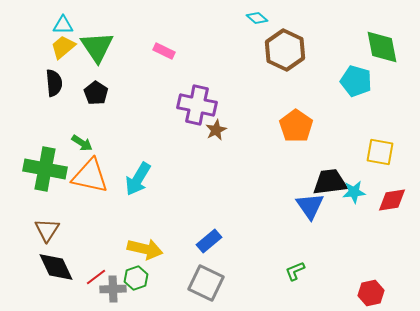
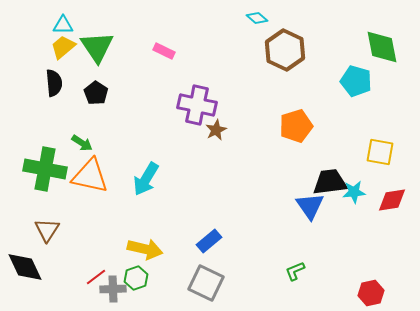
orange pentagon: rotated 20 degrees clockwise
cyan arrow: moved 8 px right
black diamond: moved 31 px left
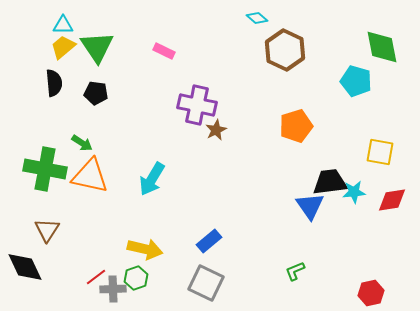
black pentagon: rotated 25 degrees counterclockwise
cyan arrow: moved 6 px right
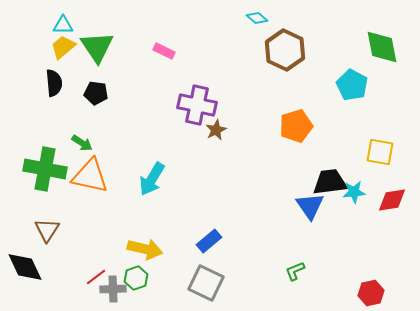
cyan pentagon: moved 4 px left, 4 px down; rotated 12 degrees clockwise
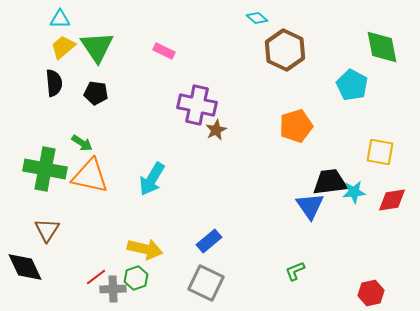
cyan triangle: moved 3 px left, 6 px up
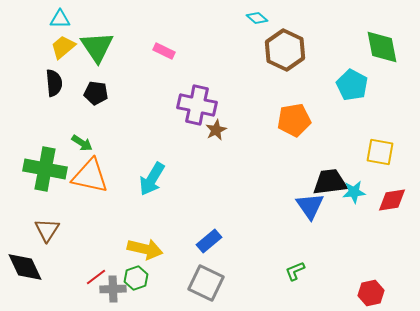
orange pentagon: moved 2 px left, 6 px up; rotated 8 degrees clockwise
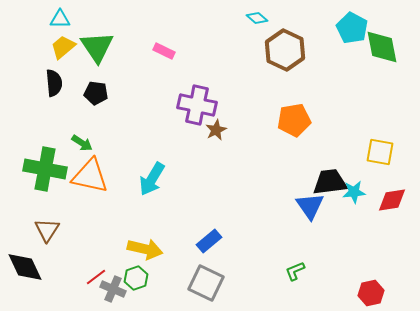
cyan pentagon: moved 57 px up
gray cross: rotated 25 degrees clockwise
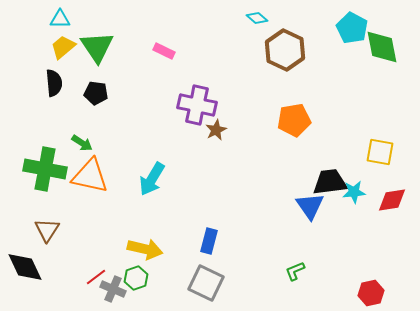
blue rectangle: rotated 35 degrees counterclockwise
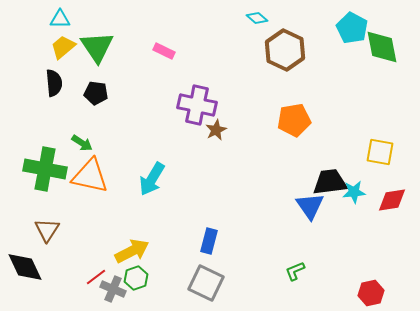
yellow arrow: moved 13 px left, 2 px down; rotated 40 degrees counterclockwise
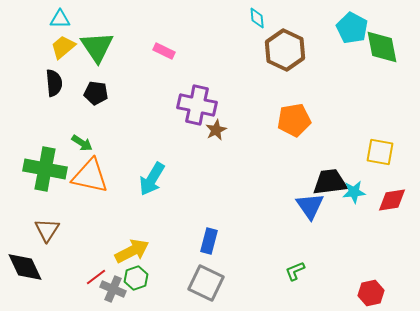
cyan diamond: rotated 45 degrees clockwise
